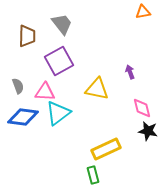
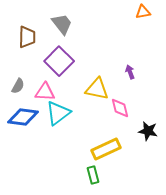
brown trapezoid: moved 1 px down
purple square: rotated 16 degrees counterclockwise
gray semicircle: rotated 49 degrees clockwise
pink diamond: moved 22 px left
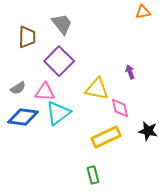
gray semicircle: moved 2 px down; rotated 28 degrees clockwise
yellow rectangle: moved 12 px up
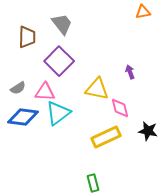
green rectangle: moved 8 px down
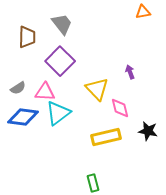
purple square: moved 1 px right
yellow triangle: rotated 35 degrees clockwise
yellow rectangle: rotated 12 degrees clockwise
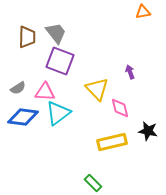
gray trapezoid: moved 6 px left, 9 px down
purple square: rotated 24 degrees counterclockwise
yellow rectangle: moved 6 px right, 5 px down
green rectangle: rotated 30 degrees counterclockwise
